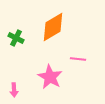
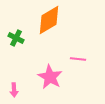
orange diamond: moved 4 px left, 7 px up
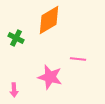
pink star: rotated 15 degrees counterclockwise
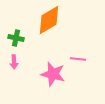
green cross: rotated 14 degrees counterclockwise
pink star: moved 3 px right, 3 px up
pink arrow: moved 28 px up
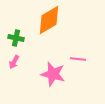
pink arrow: rotated 32 degrees clockwise
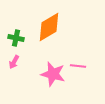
orange diamond: moved 7 px down
pink line: moved 7 px down
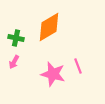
pink line: rotated 63 degrees clockwise
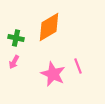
pink star: rotated 10 degrees clockwise
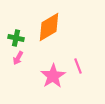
pink arrow: moved 4 px right, 4 px up
pink star: moved 2 px down; rotated 15 degrees clockwise
